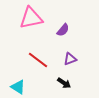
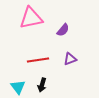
red line: rotated 45 degrees counterclockwise
black arrow: moved 22 px left, 2 px down; rotated 72 degrees clockwise
cyan triangle: rotated 21 degrees clockwise
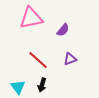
red line: rotated 50 degrees clockwise
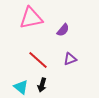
cyan triangle: moved 3 px right; rotated 14 degrees counterclockwise
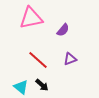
black arrow: rotated 64 degrees counterclockwise
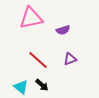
purple semicircle: rotated 32 degrees clockwise
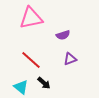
purple semicircle: moved 5 px down
red line: moved 7 px left
black arrow: moved 2 px right, 2 px up
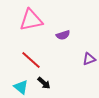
pink triangle: moved 2 px down
purple triangle: moved 19 px right
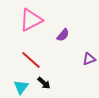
pink triangle: rotated 15 degrees counterclockwise
purple semicircle: rotated 32 degrees counterclockwise
cyan triangle: rotated 28 degrees clockwise
